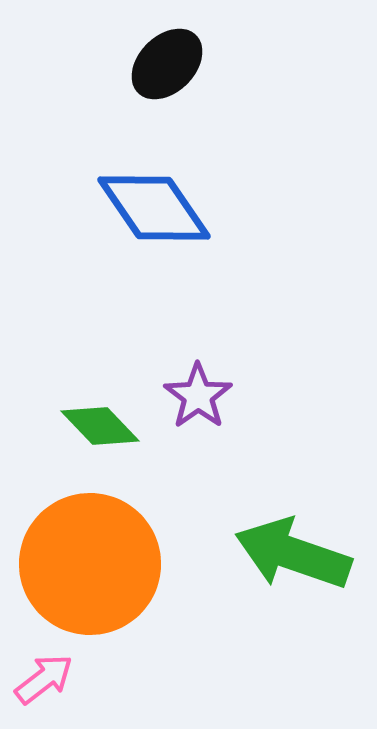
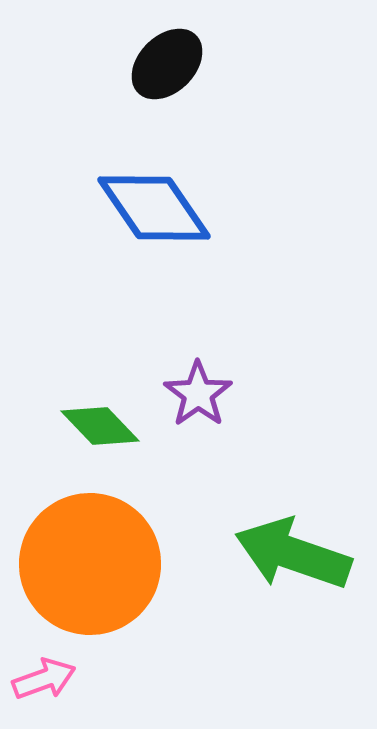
purple star: moved 2 px up
pink arrow: rotated 18 degrees clockwise
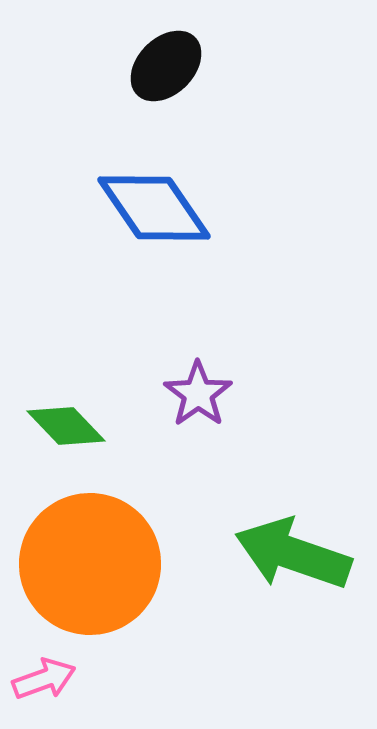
black ellipse: moved 1 px left, 2 px down
green diamond: moved 34 px left
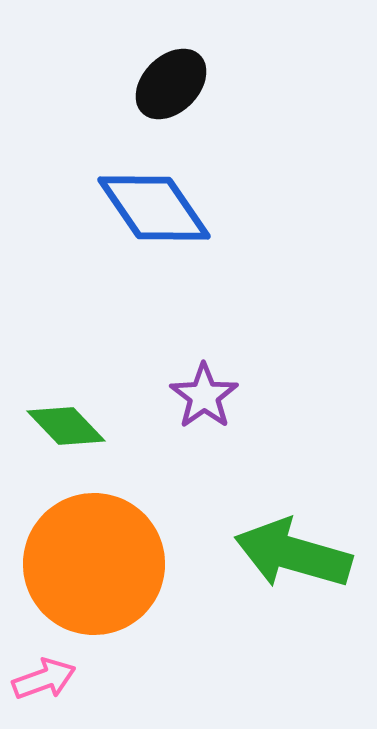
black ellipse: moved 5 px right, 18 px down
purple star: moved 6 px right, 2 px down
green arrow: rotated 3 degrees counterclockwise
orange circle: moved 4 px right
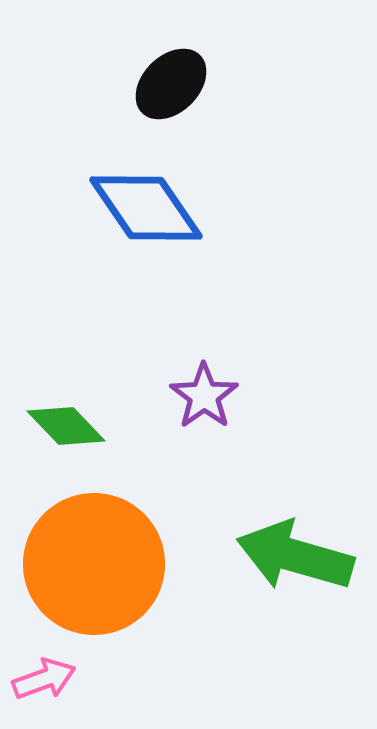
blue diamond: moved 8 px left
green arrow: moved 2 px right, 2 px down
